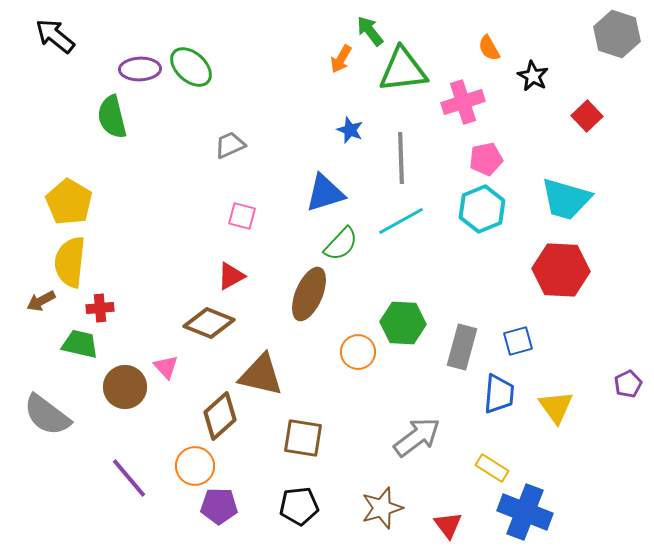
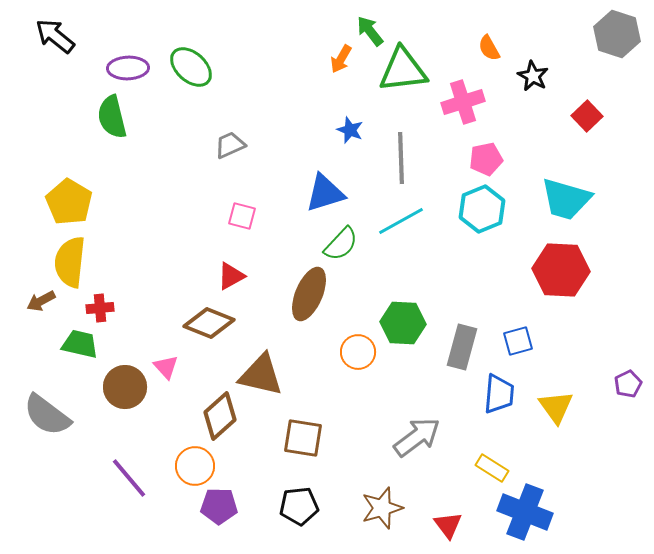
purple ellipse at (140, 69): moved 12 px left, 1 px up
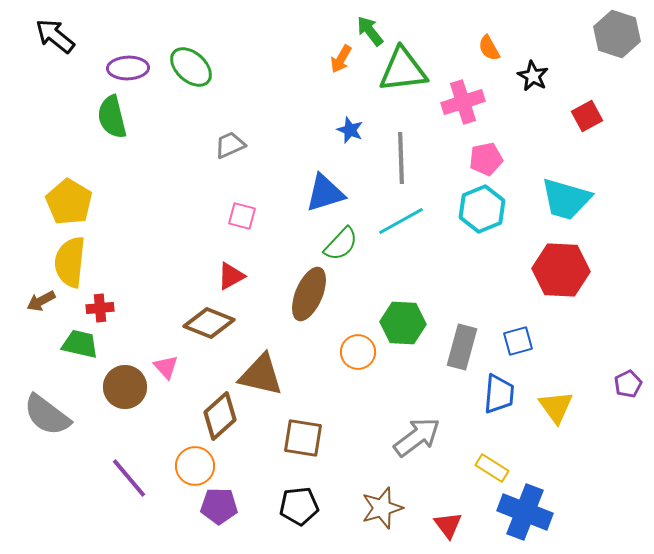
red square at (587, 116): rotated 16 degrees clockwise
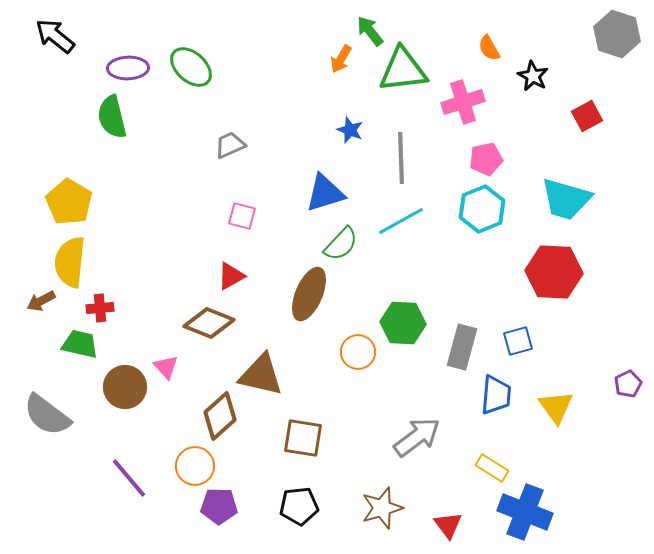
red hexagon at (561, 270): moved 7 px left, 2 px down
blue trapezoid at (499, 394): moved 3 px left, 1 px down
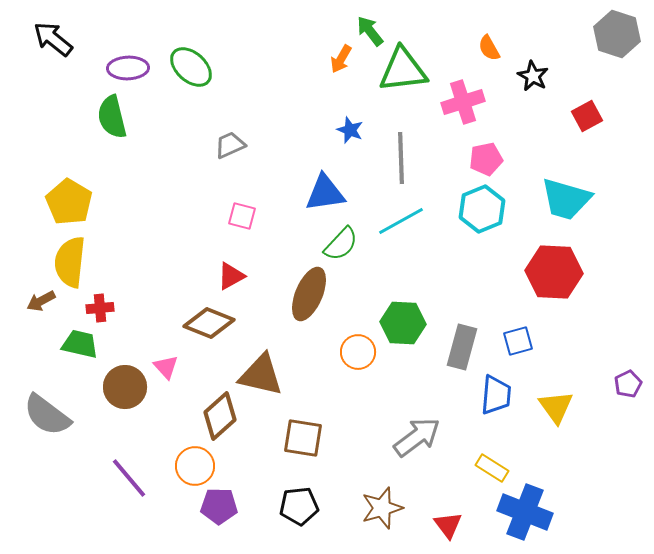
black arrow at (55, 36): moved 2 px left, 3 px down
blue triangle at (325, 193): rotated 9 degrees clockwise
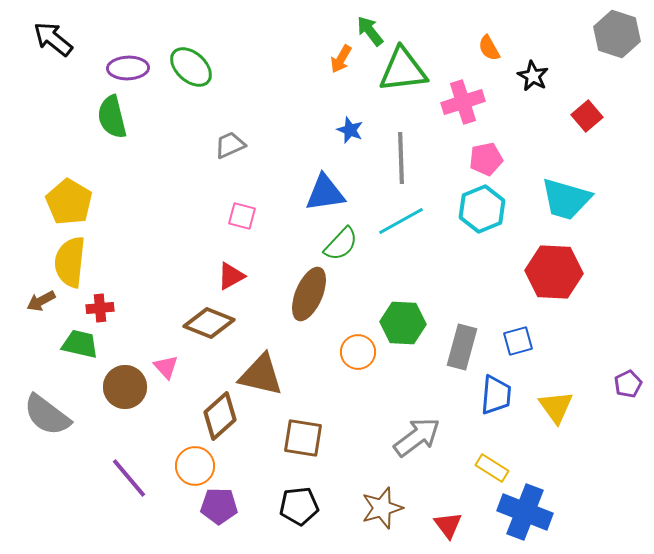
red square at (587, 116): rotated 12 degrees counterclockwise
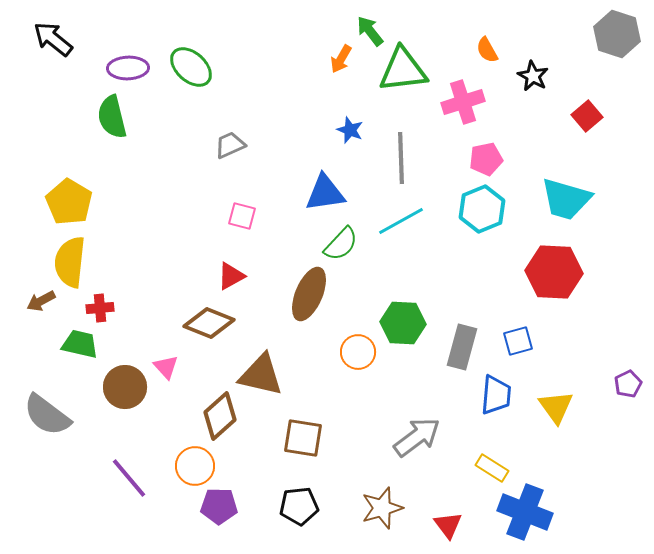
orange semicircle at (489, 48): moved 2 px left, 2 px down
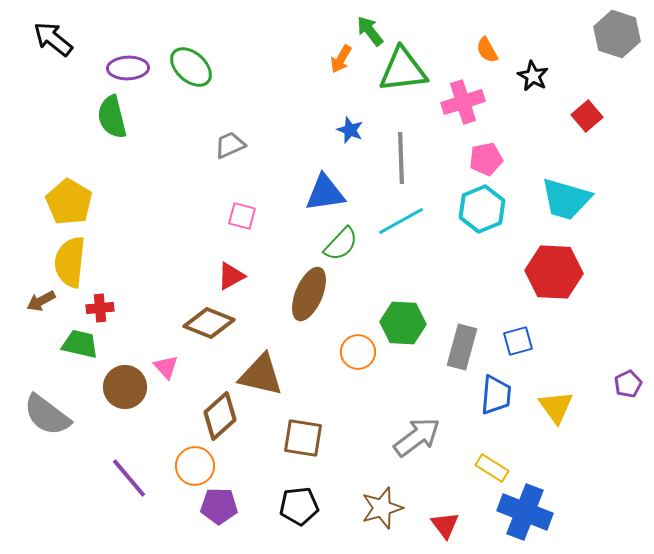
red triangle at (448, 525): moved 3 px left
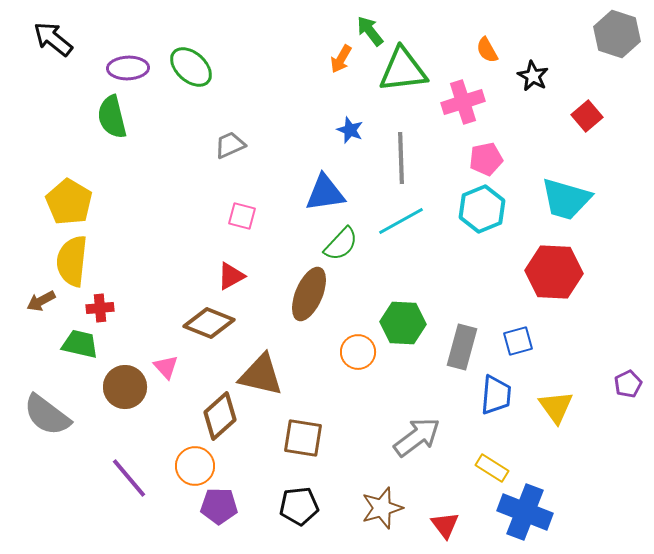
yellow semicircle at (70, 262): moved 2 px right, 1 px up
